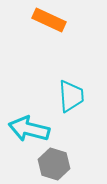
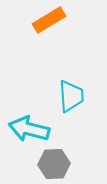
orange rectangle: rotated 56 degrees counterclockwise
gray hexagon: rotated 20 degrees counterclockwise
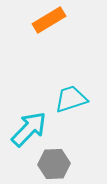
cyan trapezoid: moved 3 px down; rotated 104 degrees counterclockwise
cyan arrow: rotated 120 degrees clockwise
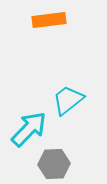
orange rectangle: rotated 24 degrees clockwise
cyan trapezoid: moved 3 px left, 1 px down; rotated 20 degrees counterclockwise
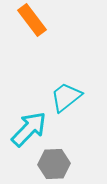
orange rectangle: moved 17 px left; rotated 60 degrees clockwise
cyan trapezoid: moved 2 px left, 3 px up
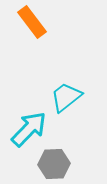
orange rectangle: moved 2 px down
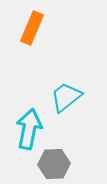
orange rectangle: moved 6 px down; rotated 60 degrees clockwise
cyan arrow: rotated 33 degrees counterclockwise
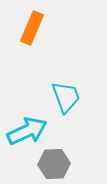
cyan trapezoid: rotated 108 degrees clockwise
cyan arrow: moved 2 px left, 2 px down; rotated 54 degrees clockwise
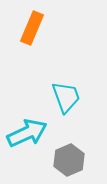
cyan arrow: moved 2 px down
gray hexagon: moved 15 px right, 4 px up; rotated 20 degrees counterclockwise
